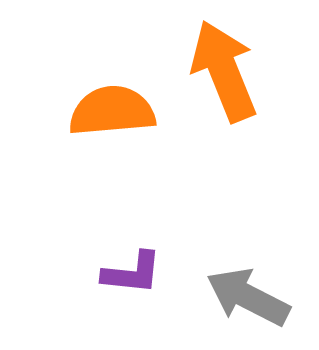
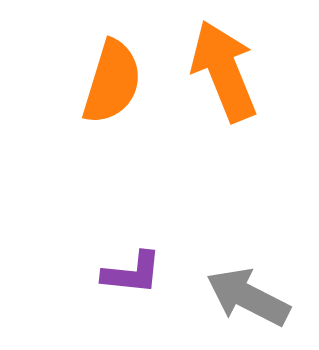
orange semicircle: moved 29 px up; rotated 112 degrees clockwise
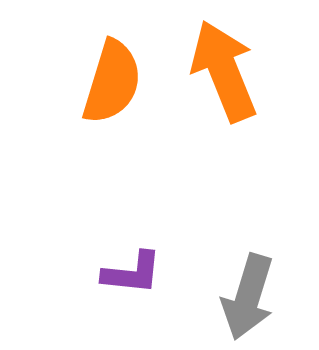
gray arrow: rotated 100 degrees counterclockwise
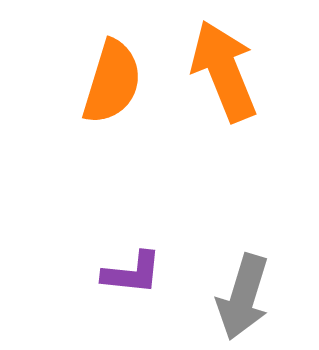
gray arrow: moved 5 px left
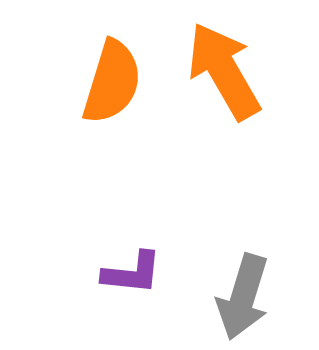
orange arrow: rotated 8 degrees counterclockwise
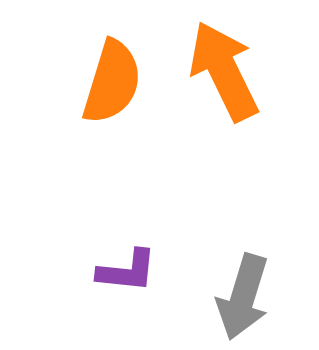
orange arrow: rotated 4 degrees clockwise
purple L-shape: moved 5 px left, 2 px up
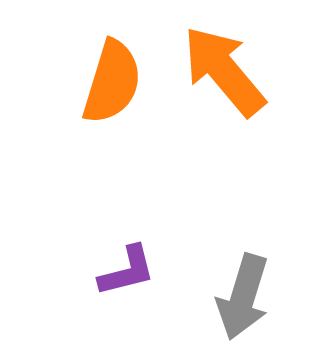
orange arrow: rotated 14 degrees counterclockwise
purple L-shape: rotated 20 degrees counterclockwise
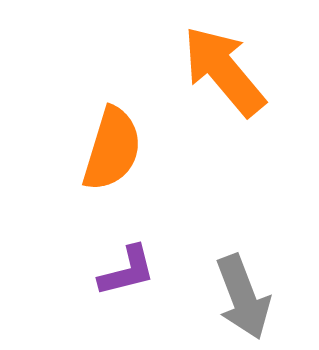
orange semicircle: moved 67 px down
gray arrow: rotated 38 degrees counterclockwise
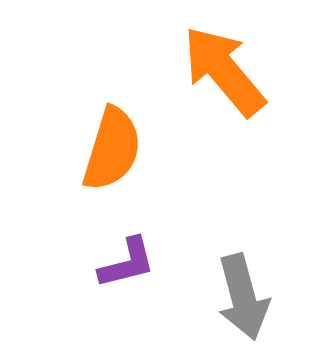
purple L-shape: moved 8 px up
gray arrow: rotated 6 degrees clockwise
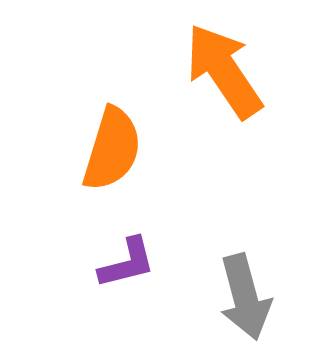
orange arrow: rotated 6 degrees clockwise
gray arrow: moved 2 px right
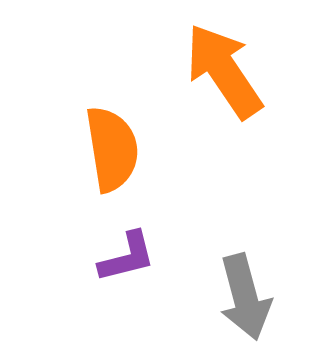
orange semicircle: rotated 26 degrees counterclockwise
purple L-shape: moved 6 px up
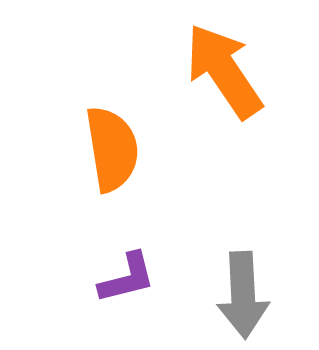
purple L-shape: moved 21 px down
gray arrow: moved 2 px left, 2 px up; rotated 12 degrees clockwise
